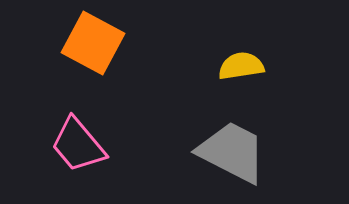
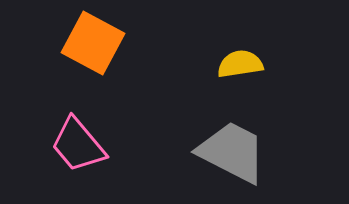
yellow semicircle: moved 1 px left, 2 px up
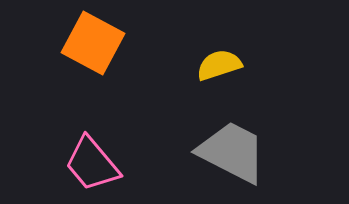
yellow semicircle: moved 21 px left, 1 px down; rotated 9 degrees counterclockwise
pink trapezoid: moved 14 px right, 19 px down
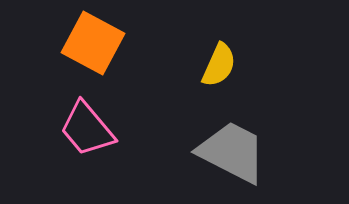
yellow semicircle: rotated 132 degrees clockwise
pink trapezoid: moved 5 px left, 35 px up
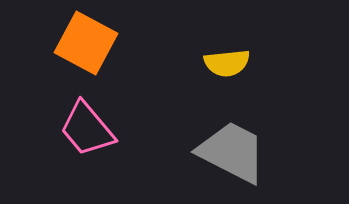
orange square: moved 7 px left
yellow semicircle: moved 8 px right, 2 px up; rotated 60 degrees clockwise
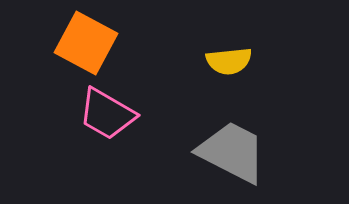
yellow semicircle: moved 2 px right, 2 px up
pink trapezoid: moved 20 px right, 15 px up; rotated 20 degrees counterclockwise
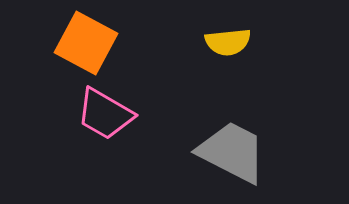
yellow semicircle: moved 1 px left, 19 px up
pink trapezoid: moved 2 px left
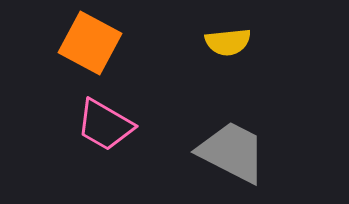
orange square: moved 4 px right
pink trapezoid: moved 11 px down
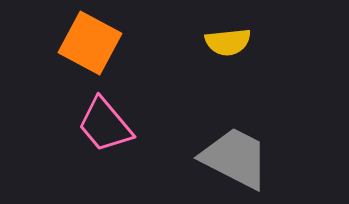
pink trapezoid: rotated 20 degrees clockwise
gray trapezoid: moved 3 px right, 6 px down
